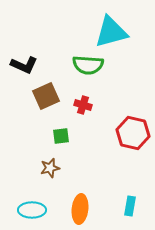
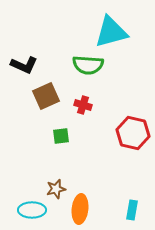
brown star: moved 6 px right, 21 px down
cyan rectangle: moved 2 px right, 4 px down
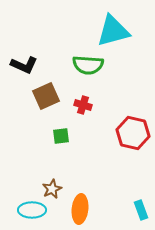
cyan triangle: moved 2 px right, 1 px up
brown star: moved 4 px left; rotated 12 degrees counterclockwise
cyan rectangle: moved 9 px right; rotated 30 degrees counterclockwise
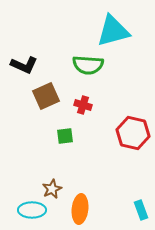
green square: moved 4 px right
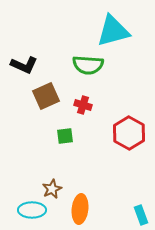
red hexagon: moved 4 px left; rotated 16 degrees clockwise
cyan rectangle: moved 5 px down
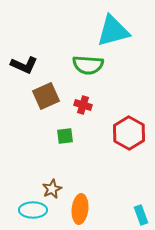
cyan ellipse: moved 1 px right
